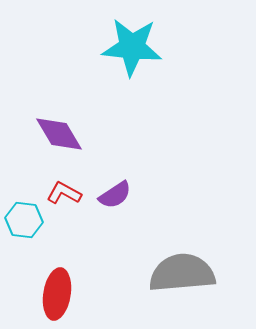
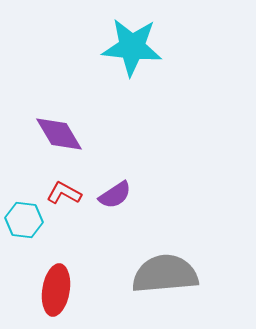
gray semicircle: moved 17 px left, 1 px down
red ellipse: moved 1 px left, 4 px up
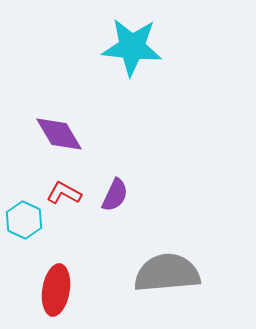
purple semicircle: rotated 32 degrees counterclockwise
cyan hexagon: rotated 18 degrees clockwise
gray semicircle: moved 2 px right, 1 px up
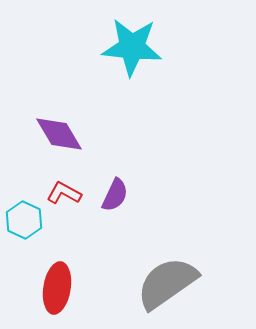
gray semicircle: moved 10 px down; rotated 30 degrees counterclockwise
red ellipse: moved 1 px right, 2 px up
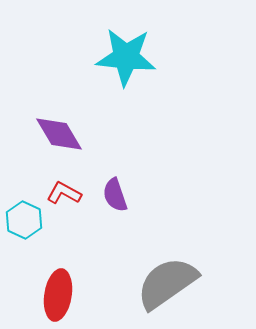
cyan star: moved 6 px left, 10 px down
purple semicircle: rotated 136 degrees clockwise
red ellipse: moved 1 px right, 7 px down
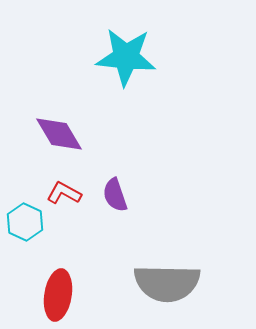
cyan hexagon: moved 1 px right, 2 px down
gray semicircle: rotated 144 degrees counterclockwise
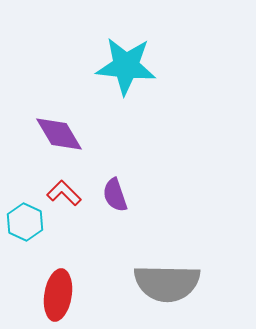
cyan star: moved 9 px down
red L-shape: rotated 16 degrees clockwise
